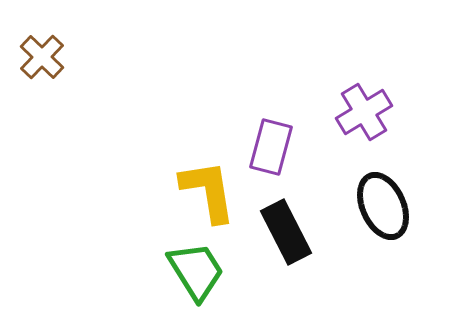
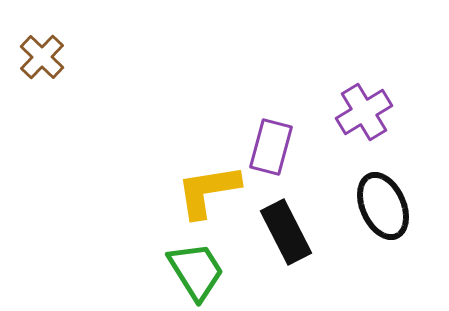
yellow L-shape: rotated 90 degrees counterclockwise
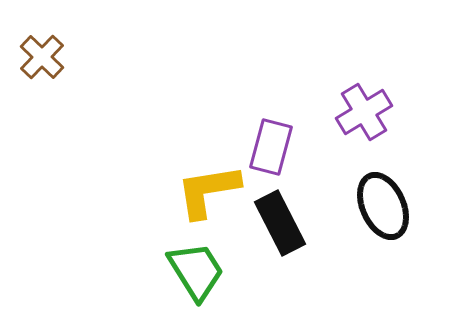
black rectangle: moved 6 px left, 9 px up
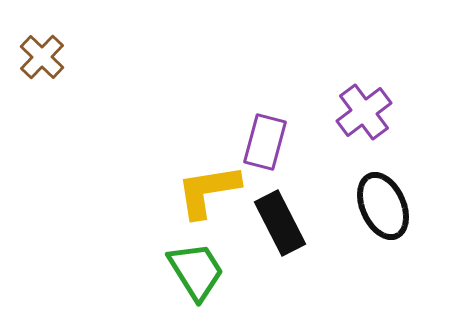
purple cross: rotated 6 degrees counterclockwise
purple rectangle: moved 6 px left, 5 px up
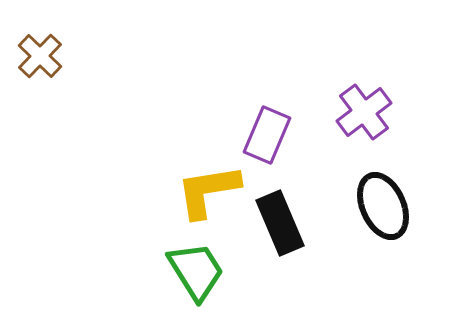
brown cross: moved 2 px left, 1 px up
purple rectangle: moved 2 px right, 7 px up; rotated 8 degrees clockwise
black rectangle: rotated 4 degrees clockwise
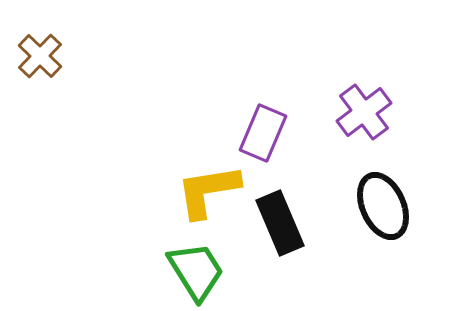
purple rectangle: moved 4 px left, 2 px up
